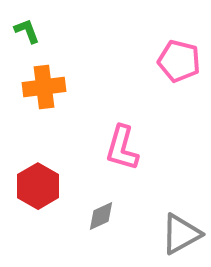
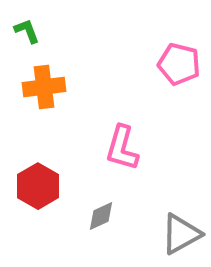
pink pentagon: moved 3 px down
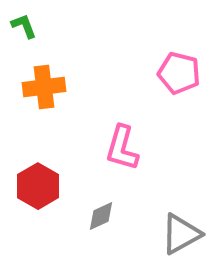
green L-shape: moved 3 px left, 5 px up
pink pentagon: moved 9 px down
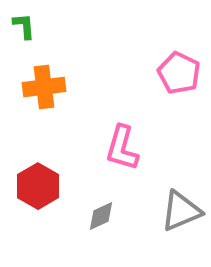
green L-shape: rotated 16 degrees clockwise
pink pentagon: rotated 12 degrees clockwise
gray triangle: moved 23 px up; rotated 6 degrees clockwise
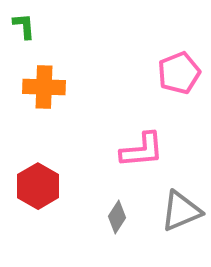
pink pentagon: rotated 24 degrees clockwise
orange cross: rotated 9 degrees clockwise
pink L-shape: moved 20 px right, 2 px down; rotated 111 degrees counterclockwise
gray diamond: moved 16 px right, 1 px down; rotated 32 degrees counterclockwise
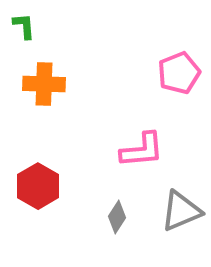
orange cross: moved 3 px up
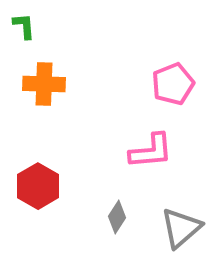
pink pentagon: moved 6 px left, 11 px down
pink L-shape: moved 9 px right, 1 px down
gray triangle: moved 17 px down; rotated 18 degrees counterclockwise
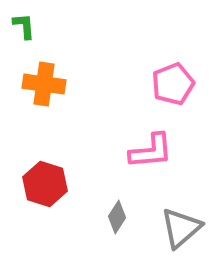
orange cross: rotated 6 degrees clockwise
red hexagon: moved 7 px right, 2 px up; rotated 12 degrees counterclockwise
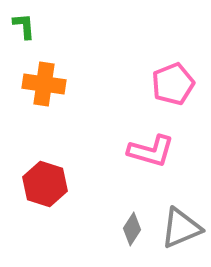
pink L-shape: rotated 21 degrees clockwise
gray diamond: moved 15 px right, 12 px down
gray triangle: rotated 18 degrees clockwise
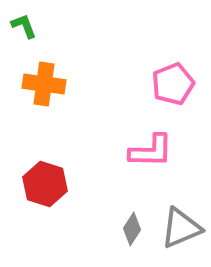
green L-shape: rotated 16 degrees counterclockwise
pink L-shape: rotated 15 degrees counterclockwise
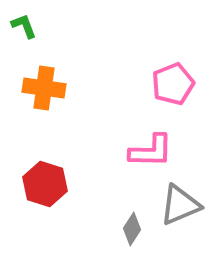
orange cross: moved 4 px down
gray triangle: moved 1 px left, 23 px up
